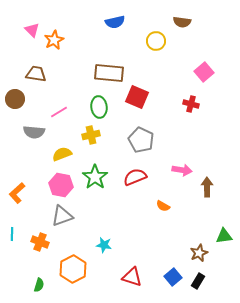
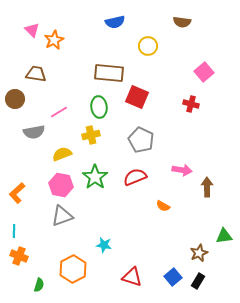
yellow circle: moved 8 px left, 5 px down
gray semicircle: rotated 15 degrees counterclockwise
cyan line: moved 2 px right, 3 px up
orange cross: moved 21 px left, 14 px down
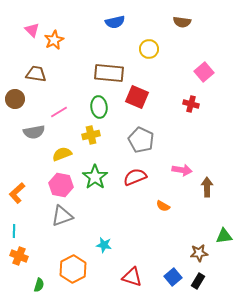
yellow circle: moved 1 px right, 3 px down
brown star: rotated 18 degrees clockwise
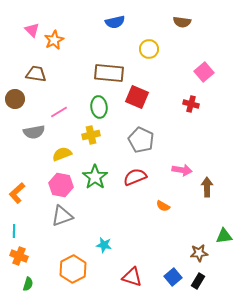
green semicircle: moved 11 px left, 1 px up
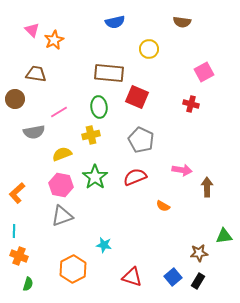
pink square: rotated 12 degrees clockwise
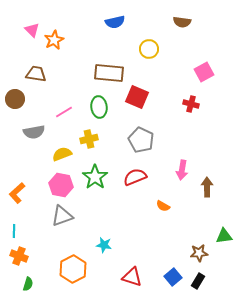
pink line: moved 5 px right
yellow cross: moved 2 px left, 4 px down
pink arrow: rotated 90 degrees clockwise
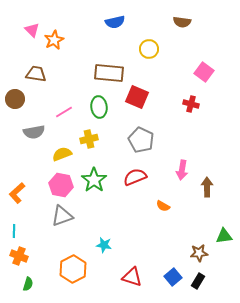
pink square: rotated 24 degrees counterclockwise
green star: moved 1 px left, 3 px down
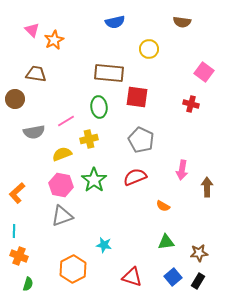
red square: rotated 15 degrees counterclockwise
pink line: moved 2 px right, 9 px down
green triangle: moved 58 px left, 6 px down
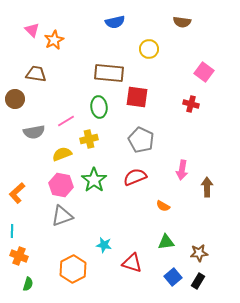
cyan line: moved 2 px left
red triangle: moved 14 px up
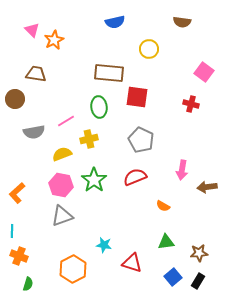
brown arrow: rotated 96 degrees counterclockwise
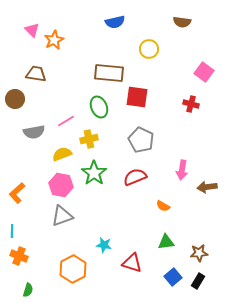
green ellipse: rotated 15 degrees counterclockwise
green star: moved 7 px up
green semicircle: moved 6 px down
